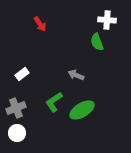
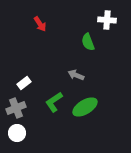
green semicircle: moved 9 px left
white rectangle: moved 2 px right, 9 px down
green ellipse: moved 3 px right, 3 px up
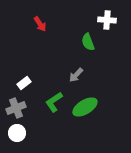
gray arrow: rotated 70 degrees counterclockwise
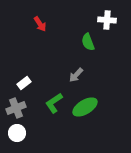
green L-shape: moved 1 px down
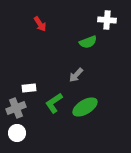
green semicircle: rotated 90 degrees counterclockwise
white rectangle: moved 5 px right, 5 px down; rotated 32 degrees clockwise
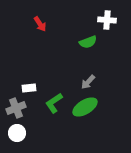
gray arrow: moved 12 px right, 7 px down
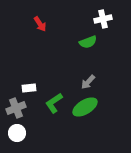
white cross: moved 4 px left, 1 px up; rotated 18 degrees counterclockwise
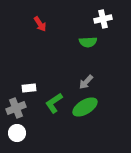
green semicircle: rotated 18 degrees clockwise
gray arrow: moved 2 px left
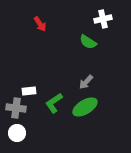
green semicircle: rotated 36 degrees clockwise
white rectangle: moved 3 px down
gray cross: rotated 30 degrees clockwise
